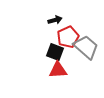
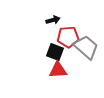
black arrow: moved 2 px left
red pentagon: rotated 20 degrees clockwise
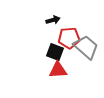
red pentagon: moved 1 px right, 1 px down
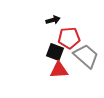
gray trapezoid: moved 9 px down
red triangle: moved 1 px right
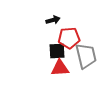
black square: moved 2 px right, 1 px up; rotated 24 degrees counterclockwise
gray trapezoid: rotated 36 degrees clockwise
red triangle: moved 1 px right, 2 px up
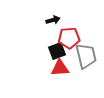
black square: rotated 18 degrees counterclockwise
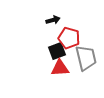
red pentagon: rotated 20 degrees clockwise
gray trapezoid: moved 2 px down
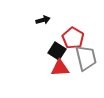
black arrow: moved 10 px left
red pentagon: moved 4 px right; rotated 15 degrees clockwise
black square: rotated 36 degrees counterclockwise
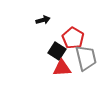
red triangle: moved 2 px right
